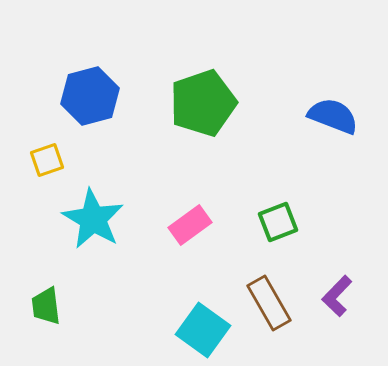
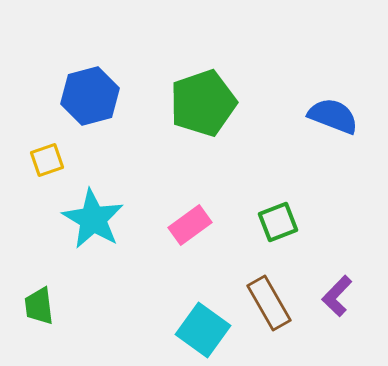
green trapezoid: moved 7 px left
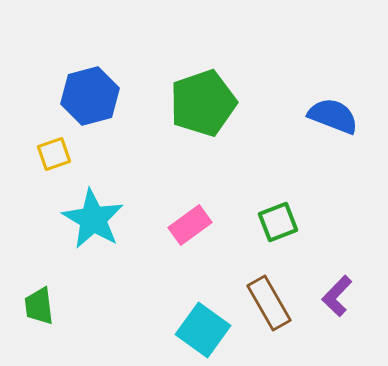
yellow square: moved 7 px right, 6 px up
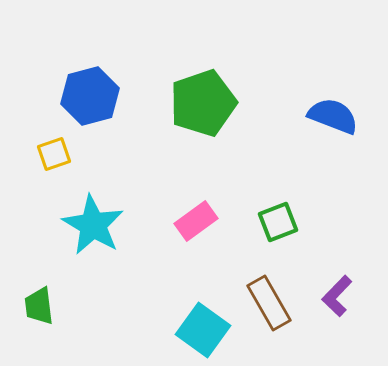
cyan star: moved 6 px down
pink rectangle: moved 6 px right, 4 px up
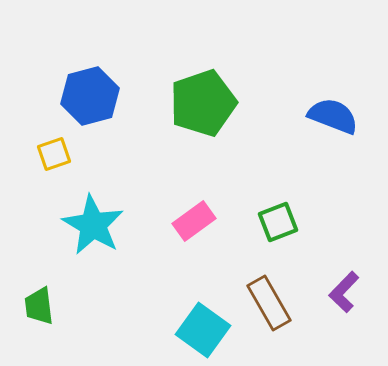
pink rectangle: moved 2 px left
purple L-shape: moved 7 px right, 4 px up
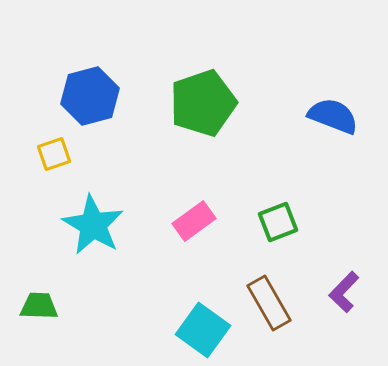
green trapezoid: rotated 99 degrees clockwise
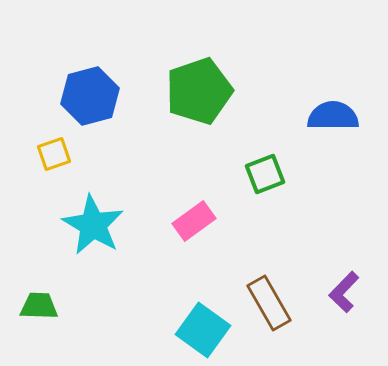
green pentagon: moved 4 px left, 12 px up
blue semicircle: rotated 21 degrees counterclockwise
green square: moved 13 px left, 48 px up
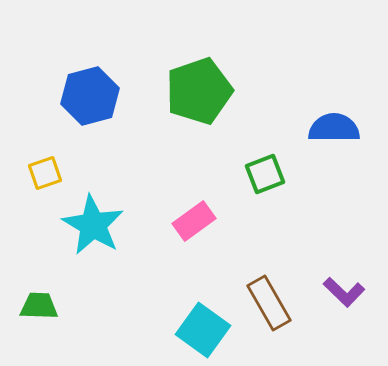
blue semicircle: moved 1 px right, 12 px down
yellow square: moved 9 px left, 19 px down
purple L-shape: rotated 90 degrees counterclockwise
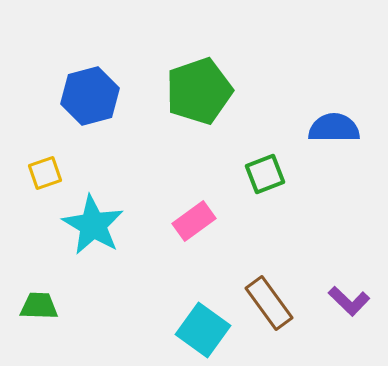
purple L-shape: moved 5 px right, 9 px down
brown rectangle: rotated 6 degrees counterclockwise
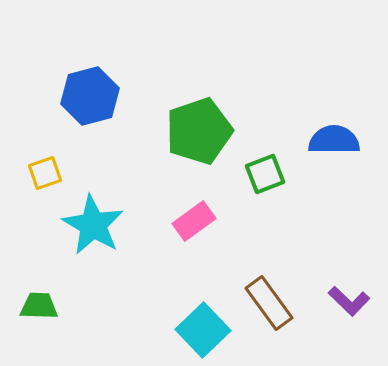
green pentagon: moved 40 px down
blue semicircle: moved 12 px down
cyan square: rotated 10 degrees clockwise
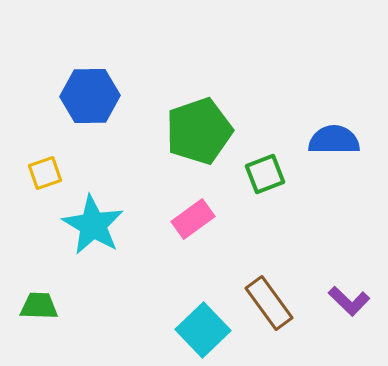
blue hexagon: rotated 14 degrees clockwise
pink rectangle: moved 1 px left, 2 px up
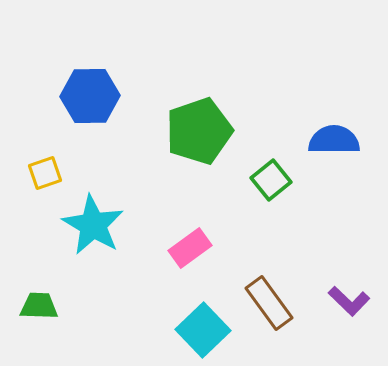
green square: moved 6 px right, 6 px down; rotated 18 degrees counterclockwise
pink rectangle: moved 3 px left, 29 px down
